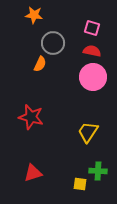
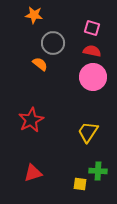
orange semicircle: rotated 77 degrees counterclockwise
red star: moved 3 px down; rotated 30 degrees clockwise
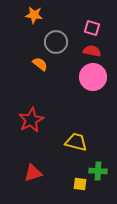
gray circle: moved 3 px right, 1 px up
yellow trapezoid: moved 12 px left, 10 px down; rotated 70 degrees clockwise
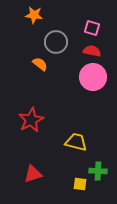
red triangle: moved 1 px down
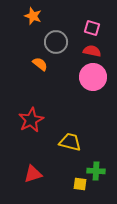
orange star: moved 1 px left, 1 px down; rotated 12 degrees clockwise
yellow trapezoid: moved 6 px left
green cross: moved 2 px left
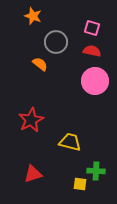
pink circle: moved 2 px right, 4 px down
